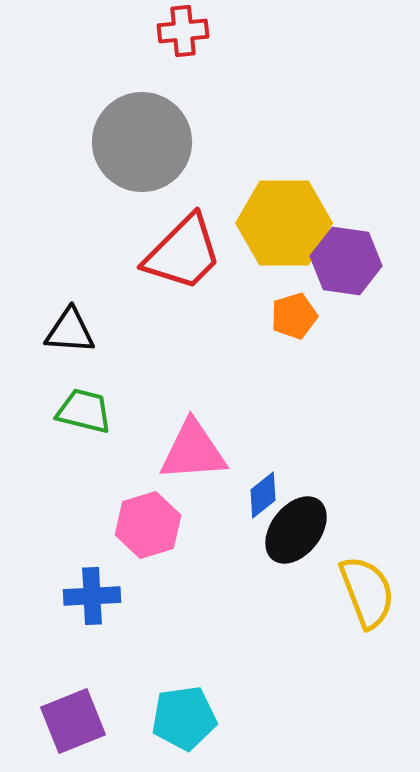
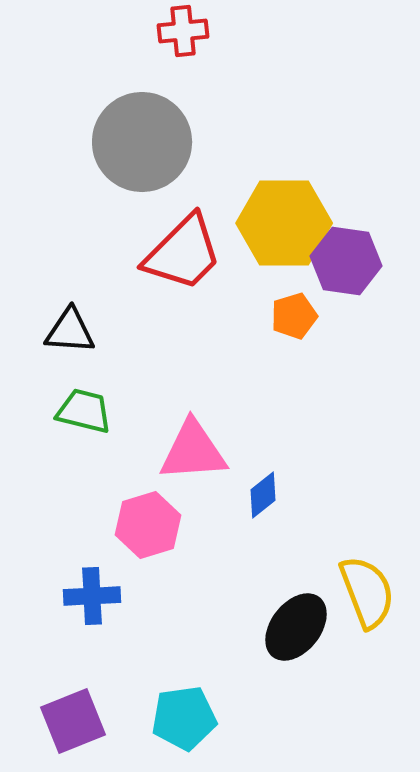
black ellipse: moved 97 px down
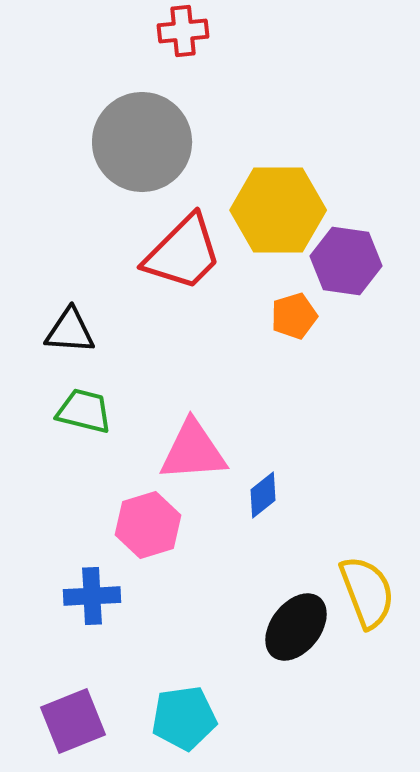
yellow hexagon: moved 6 px left, 13 px up
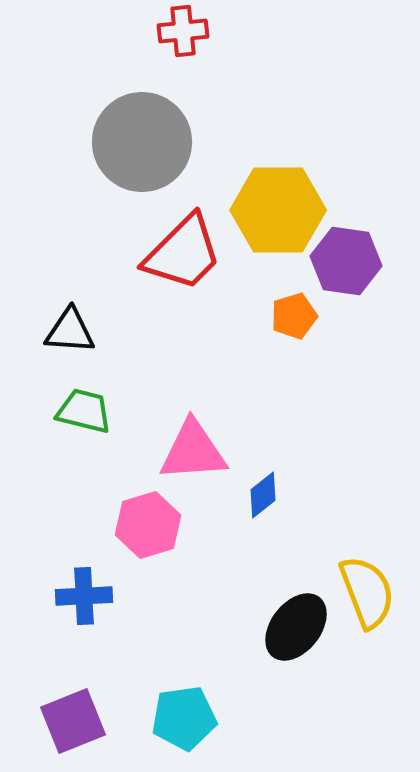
blue cross: moved 8 px left
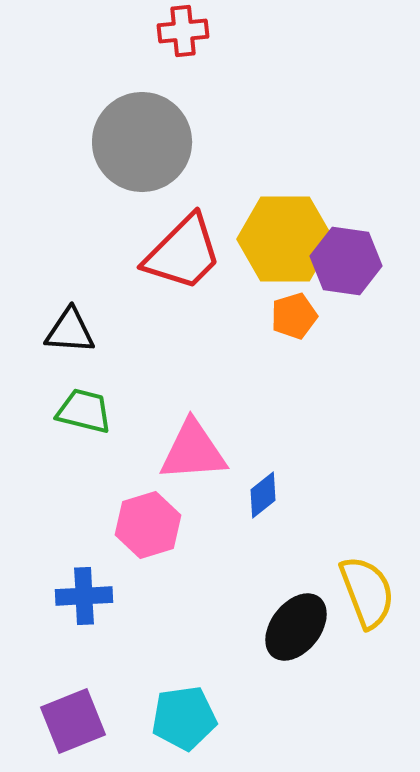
yellow hexagon: moved 7 px right, 29 px down
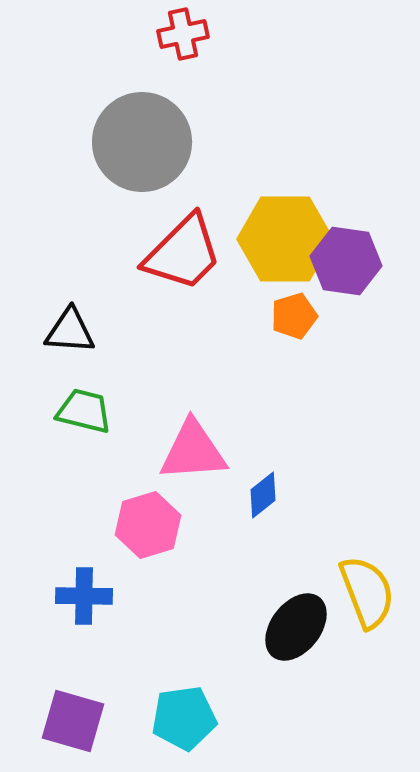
red cross: moved 3 px down; rotated 6 degrees counterclockwise
blue cross: rotated 4 degrees clockwise
purple square: rotated 38 degrees clockwise
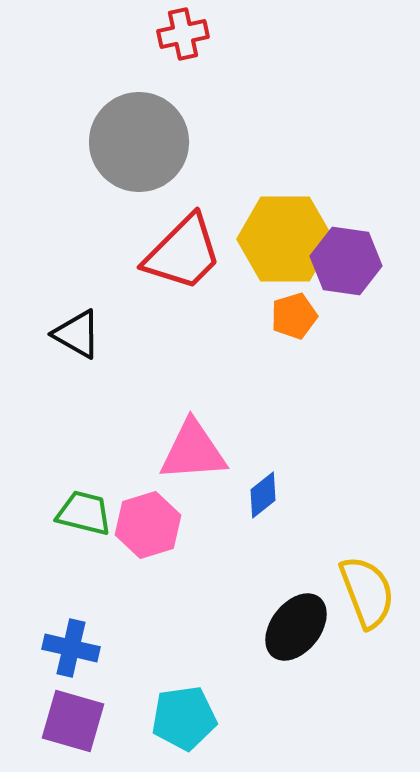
gray circle: moved 3 px left
black triangle: moved 7 px right, 3 px down; rotated 26 degrees clockwise
green trapezoid: moved 102 px down
blue cross: moved 13 px left, 52 px down; rotated 12 degrees clockwise
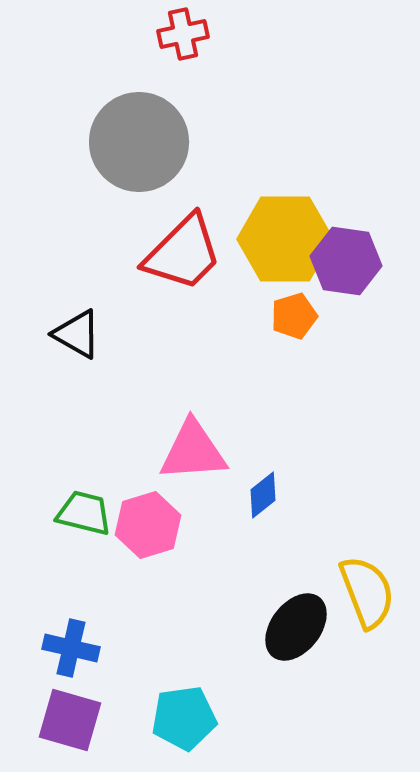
purple square: moved 3 px left, 1 px up
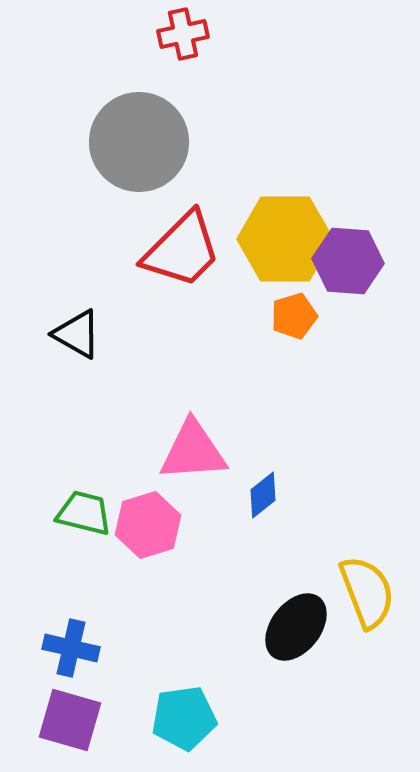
red trapezoid: moved 1 px left, 3 px up
purple hexagon: moved 2 px right; rotated 4 degrees counterclockwise
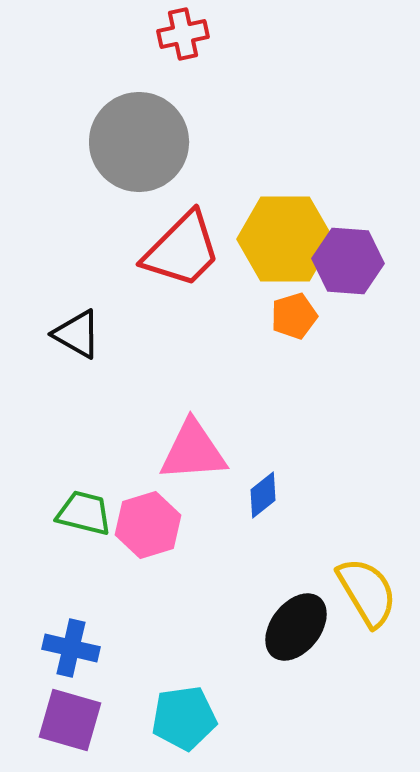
yellow semicircle: rotated 10 degrees counterclockwise
